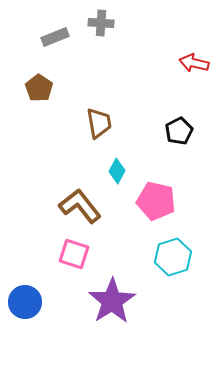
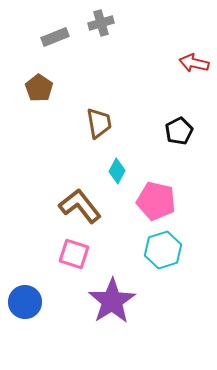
gray cross: rotated 20 degrees counterclockwise
cyan hexagon: moved 10 px left, 7 px up
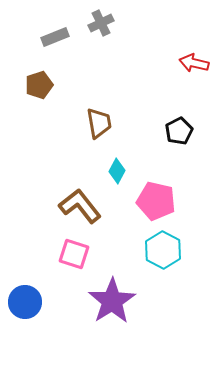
gray cross: rotated 10 degrees counterclockwise
brown pentagon: moved 3 px up; rotated 20 degrees clockwise
cyan hexagon: rotated 15 degrees counterclockwise
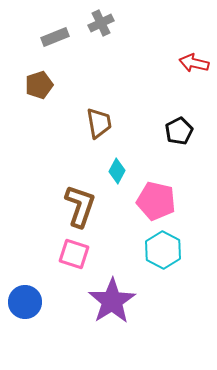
brown L-shape: rotated 57 degrees clockwise
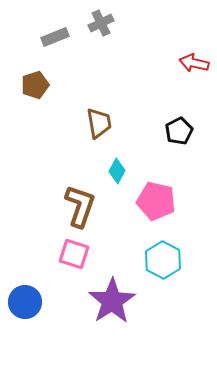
brown pentagon: moved 4 px left
cyan hexagon: moved 10 px down
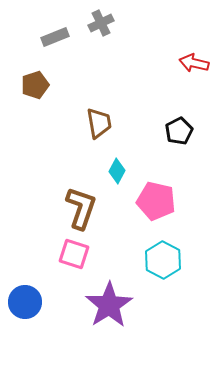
brown L-shape: moved 1 px right, 2 px down
purple star: moved 3 px left, 4 px down
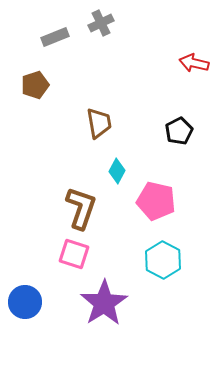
purple star: moved 5 px left, 2 px up
